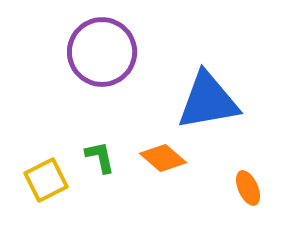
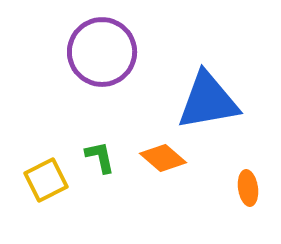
orange ellipse: rotated 16 degrees clockwise
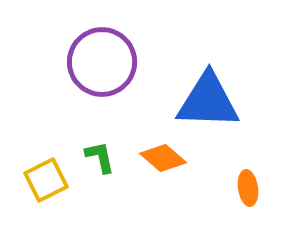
purple circle: moved 10 px down
blue triangle: rotated 12 degrees clockwise
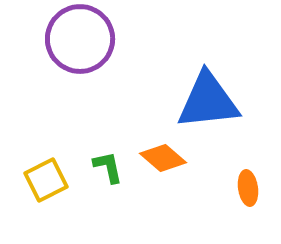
purple circle: moved 22 px left, 23 px up
blue triangle: rotated 8 degrees counterclockwise
green L-shape: moved 8 px right, 10 px down
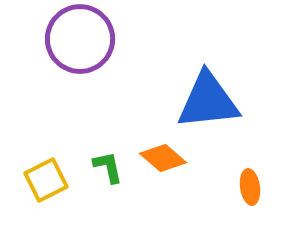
orange ellipse: moved 2 px right, 1 px up
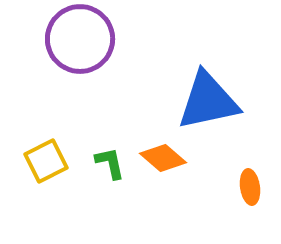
blue triangle: rotated 6 degrees counterclockwise
green L-shape: moved 2 px right, 4 px up
yellow square: moved 19 px up
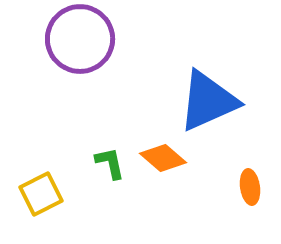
blue triangle: rotated 12 degrees counterclockwise
yellow square: moved 5 px left, 33 px down
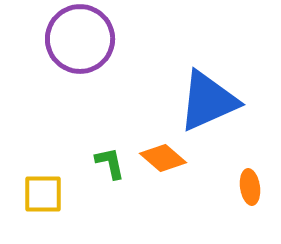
yellow square: moved 2 px right; rotated 27 degrees clockwise
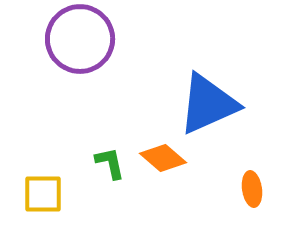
blue triangle: moved 3 px down
orange ellipse: moved 2 px right, 2 px down
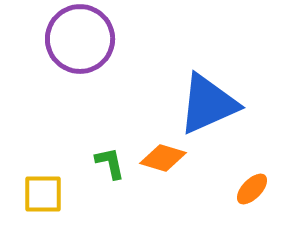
orange diamond: rotated 24 degrees counterclockwise
orange ellipse: rotated 52 degrees clockwise
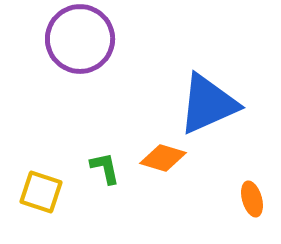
green L-shape: moved 5 px left, 5 px down
orange ellipse: moved 10 px down; rotated 60 degrees counterclockwise
yellow square: moved 2 px left, 2 px up; rotated 18 degrees clockwise
